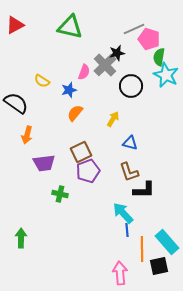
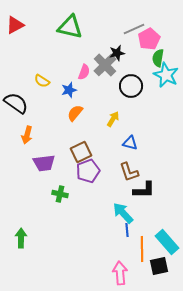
pink pentagon: rotated 25 degrees clockwise
green semicircle: moved 1 px left, 1 px down
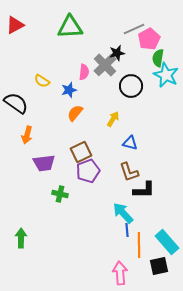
green triangle: rotated 16 degrees counterclockwise
pink semicircle: rotated 14 degrees counterclockwise
orange line: moved 3 px left, 4 px up
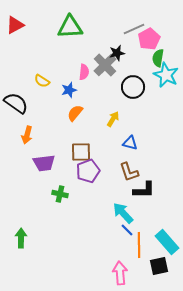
black circle: moved 2 px right, 1 px down
brown square: rotated 25 degrees clockwise
blue line: rotated 40 degrees counterclockwise
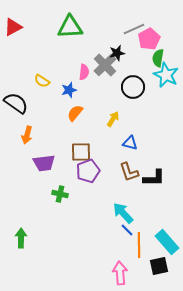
red triangle: moved 2 px left, 2 px down
black L-shape: moved 10 px right, 12 px up
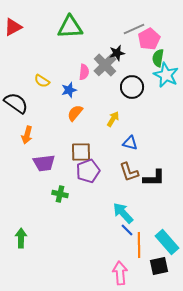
black circle: moved 1 px left
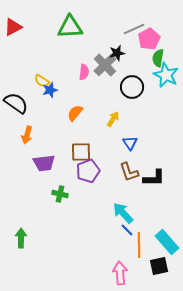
blue star: moved 19 px left
blue triangle: rotated 42 degrees clockwise
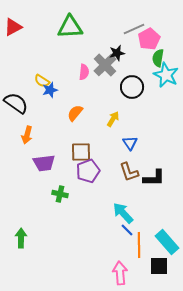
black square: rotated 12 degrees clockwise
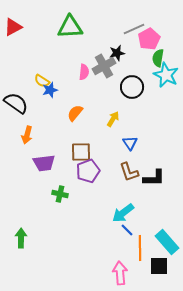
gray cross: moved 1 px left, 1 px down; rotated 15 degrees clockwise
cyan arrow: rotated 85 degrees counterclockwise
orange line: moved 1 px right, 3 px down
